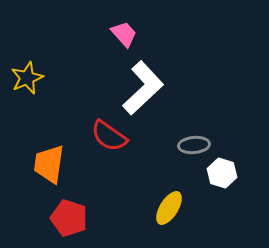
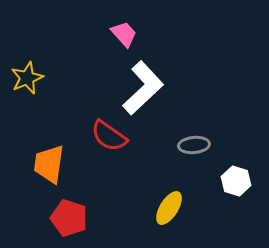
white hexagon: moved 14 px right, 8 px down
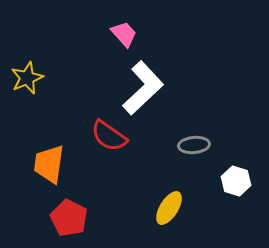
red pentagon: rotated 9 degrees clockwise
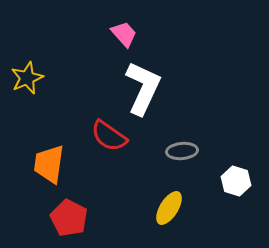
white L-shape: rotated 22 degrees counterclockwise
gray ellipse: moved 12 px left, 6 px down
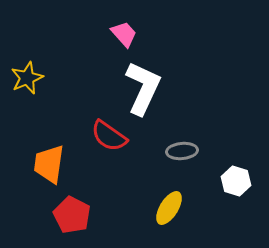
red pentagon: moved 3 px right, 3 px up
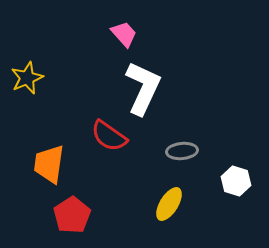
yellow ellipse: moved 4 px up
red pentagon: rotated 12 degrees clockwise
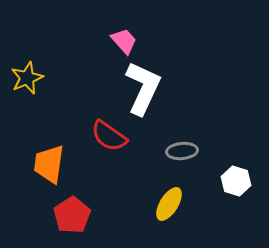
pink trapezoid: moved 7 px down
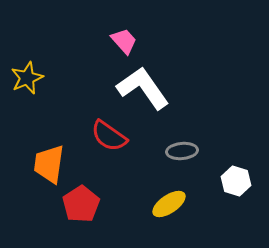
white L-shape: rotated 60 degrees counterclockwise
yellow ellipse: rotated 24 degrees clockwise
red pentagon: moved 9 px right, 11 px up
